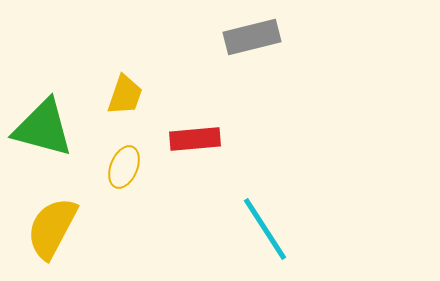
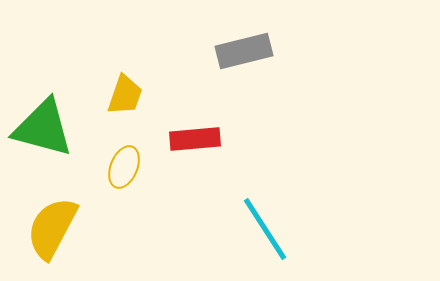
gray rectangle: moved 8 px left, 14 px down
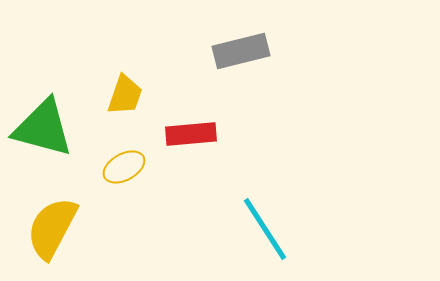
gray rectangle: moved 3 px left
red rectangle: moved 4 px left, 5 px up
yellow ellipse: rotated 39 degrees clockwise
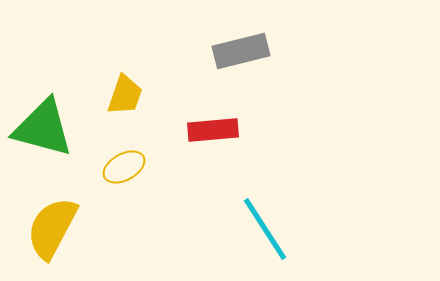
red rectangle: moved 22 px right, 4 px up
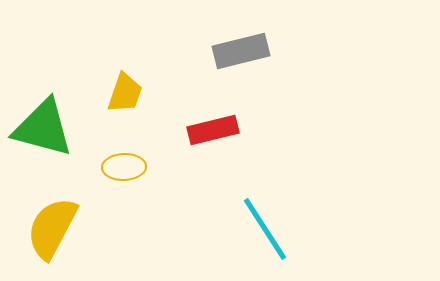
yellow trapezoid: moved 2 px up
red rectangle: rotated 9 degrees counterclockwise
yellow ellipse: rotated 27 degrees clockwise
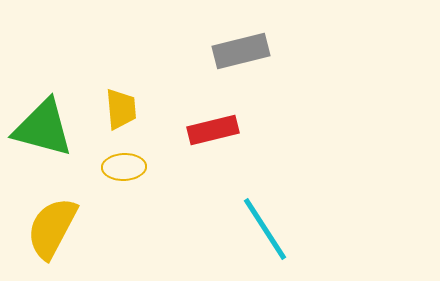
yellow trapezoid: moved 4 px left, 16 px down; rotated 24 degrees counterclockwise
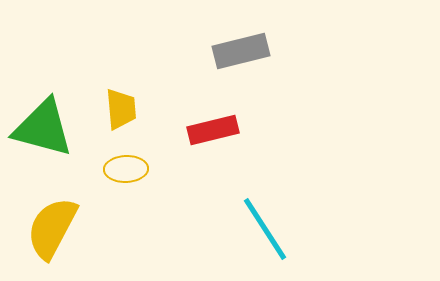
yellow ellipse: moved 2 px right, 2 px down
